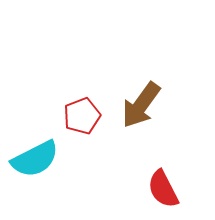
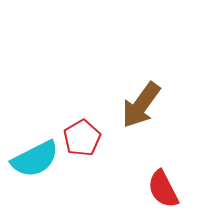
red pentagon: moved 22 px down; rotated 9 degrees counterclockwise
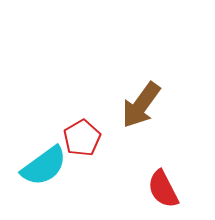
cyan semicircle: moved 9 px right, 7 px down; rotated 9 degrees counterclockwise
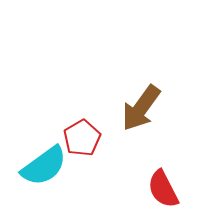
brown arrow: moved 3 px down
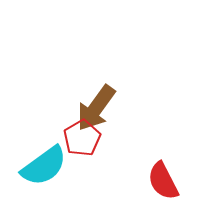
brown arrow: moved 45 px left
red semicircle: moved 8 px up
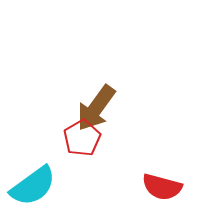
cyan semicircle: moved 11 px left, 20 px down
red semicircle: moved 1 px left, 6 px down; rotated 48 degrees counterclockwise
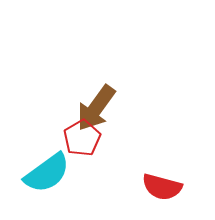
cyan semicircle: moved 14 px right, 13 px up
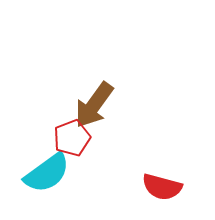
brown arrow: moved 2 px left, 3 px up
red pentagon: moved 10 px left; rotated 9 degrees clockwise
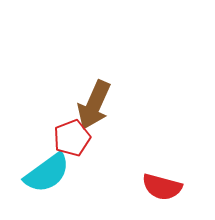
brown arrow: rotated 12 degrees counterclockwise
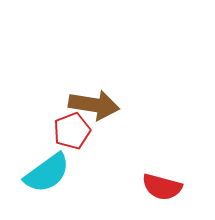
brown arrow: rotated 105 degrees counterclockwise
red pentagon: moved 7 px up
